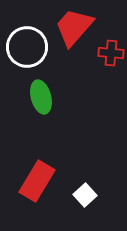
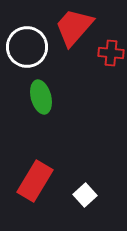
red rectangle: moved 2 px left
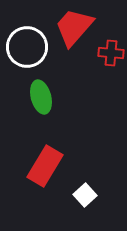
red rectangle: moved 10 px right, 15 px up
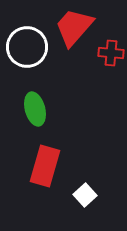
green ellipse: moved 6 px left, 12 px down
red rectangle: rotated 15 degrees counterclockwise
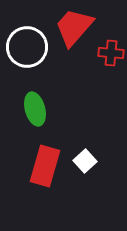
white square: moved 34 px up
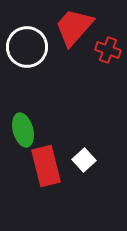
red cross: moved 3 px left, 3 px up; rotated 15 degrees clockwise
green ellipse: moved 12 px left, 21 px down
white square: moved 1 px left, 1 px up
red rectangle: moved 1 px right; rotated 30 degrees counterclockwise
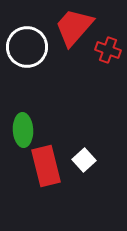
green ellipse: rotated 12 degrees clockwise
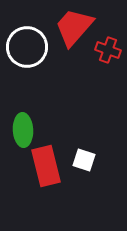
white square: rotated 30 degrees counterclockwise
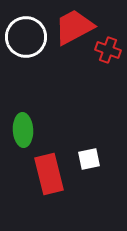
red trapezoid: rotated 21 degrees clockwise
white circle: moved 1 px left, 10 px up
white square: moved 5 px right, 1 px up; rotated 30 degrees counterclockwise
red rectangle: moved 3 px right, 8 px down
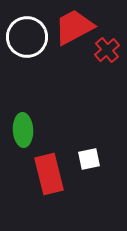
white circle: moved 1 px right
red cross: moved 1 px left; rotated 30 degrees clockwise
